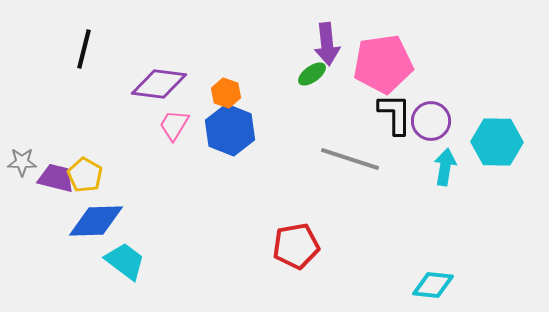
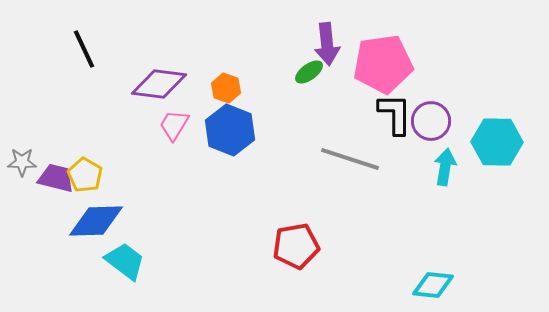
black line: rotated 39 degrees counterclockwise
green ellipse: moved 3 px left, 2 px up
orange hexagon: moved 5 px up
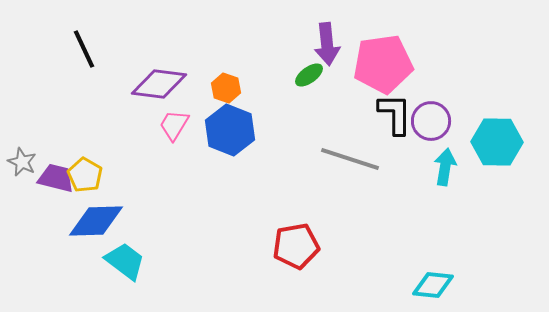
green ellipse: moved 3 px down
gray star: rotated 24 degrees clockwise
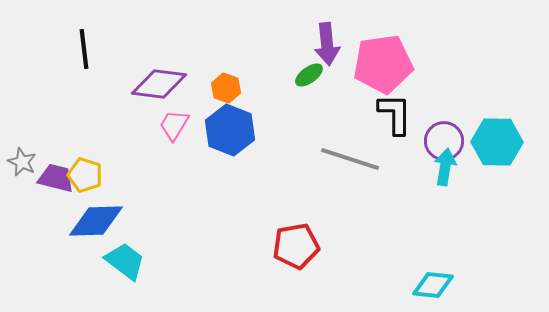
black line: rotated 18 degrees clockwise
purple circle: moved 13 px right, 20 px down
yellow pentagon: rotated 12 degrees counterclockwise
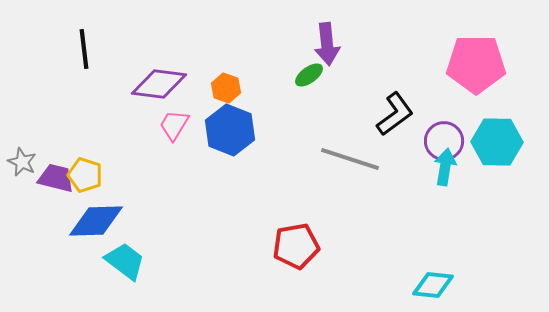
pink pentagon: moved 93 px right; rotated 8 degrees clockwise
black L-shape: rotated 54 degrees clockwise
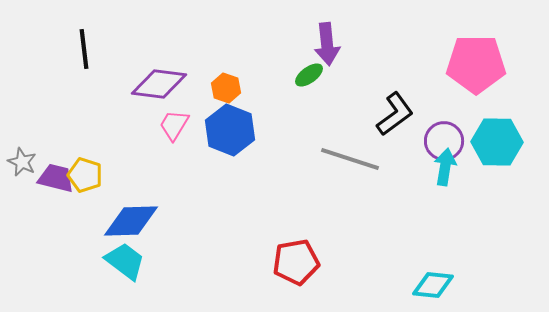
blue diamond: moved 35 px right
red pentagon: moved 16 px down
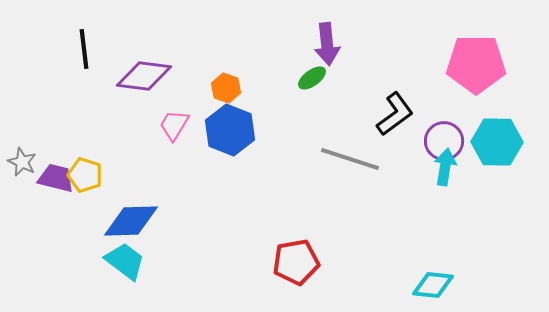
green ellipse: moved 3 px right, 3 px down
purple diamond: moved 15 px left, 8 px up
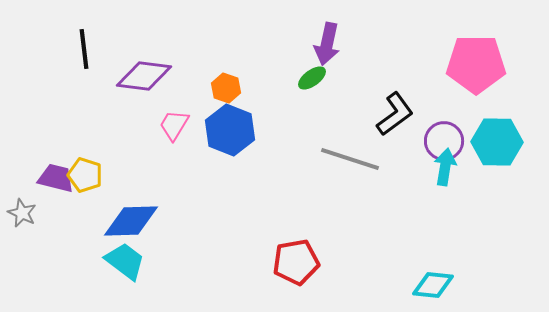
purple arrow: rotated 18 degrees clockwise
gray star: moved 51 px down
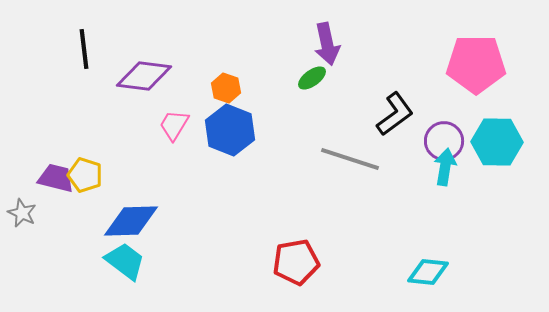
purple arrow: rotated 24 degrees counterclockwise
cyan diamond: moved 5 px left, 13 px up
